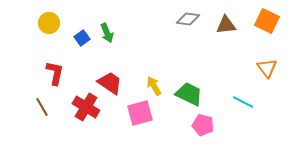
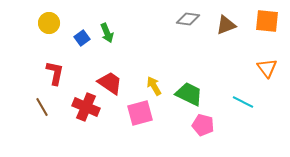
orange square: rotated 20 degrees counterclockwise
brown triangle: rotated 15 degrees counterclockwise
red cross: rotated 8 degrees counterclockwise
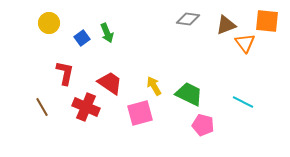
orange triangle: moved 22 px left, 25 px up
red L-shape: moved 10 px right
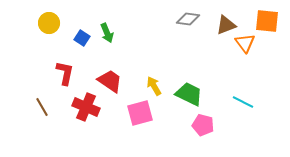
blue square: rotated 21 degrees counterclockwise
red trapezoid: moved 2 px up
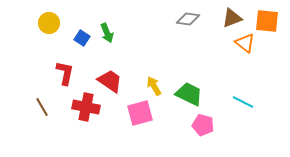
brown triangle: moved 6 px right, 7 px up
orange triangle: rotated 15 degrees counterclockwise
red cross: rotated 12 degrees counterclockwise
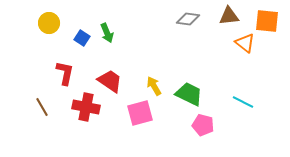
brown triangle: moved 3 px left, 2 px up; rotated 15 degrees clockwise
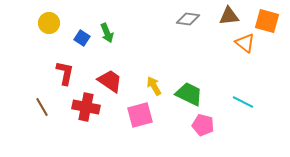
orange square: rotated 10 degrees clockwise
pink square: moved 2 px down
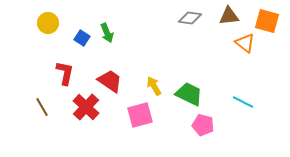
gray diamond: moved 2 px right, 1 px up
yellow circle: moved 1 px left
red cross: rotated 32 degrees clockwise
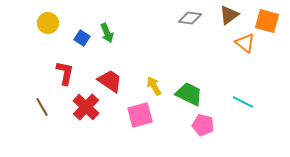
brown triangle: moved 1 px up; rotated 30 degrees counterclockwise
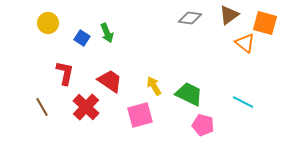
orange square: moved 2 px left, 2 px down
